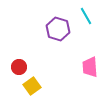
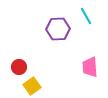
purple hexagon: rotated 20 degrees counterclockwise
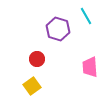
purple hexagon: rotated 20 degrees clockwise
red circle: moved 18 px right, 8 px up
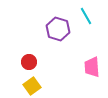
red circle: moved 8 px left, 3 px down
pink trapezoid: moved 2 px right
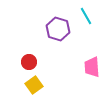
yellow square: moved 2 px right, 1 px up
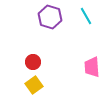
purple hexagon: moved 8 px left, 12 px up
red circle: moved 4 px right
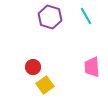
red circle: moved 5 px down
yellow square: moved 11 px right
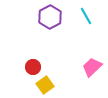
purple hexagon: rotated 15 degrees clockwise
pink trapezoid: rotated 50 degrees clockwise
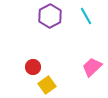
purple hexagon: moved 1 px up
yellow square: moved 2 px right
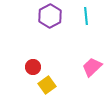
cyan line: rotated 24 degrees clockwise
